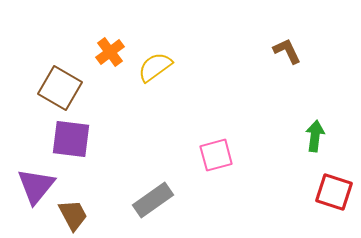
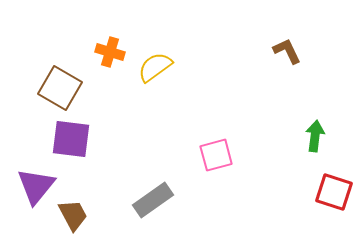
orange cross: rotated 36 degrees counterclockwise
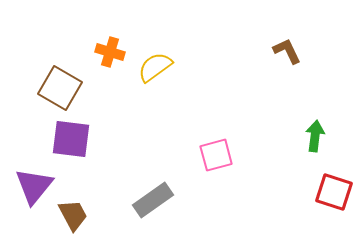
purple triangle: moved 2 px left
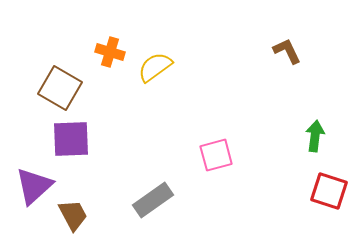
purple square: rotated 9 degrees counterclockwise
purple triangle: rotated 9 degrees clockwise
red square: moved 5 px left, 1 px up
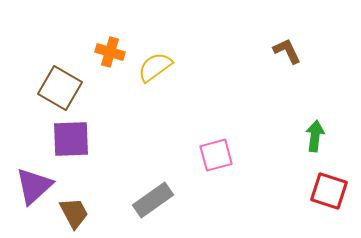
brown trapezoid: moved 1 px right, 2 px up
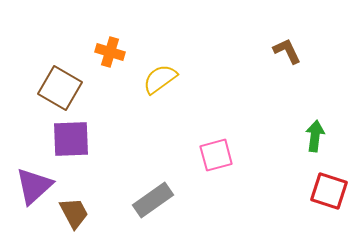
yellow semicircle: moved 5 px right, 12 px down
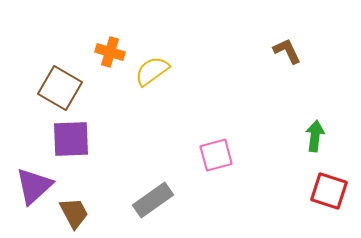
yellow semicircle: moved 8 px left, 8 px up
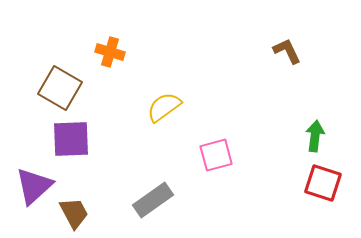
yellow semicircle: moved 12 px right, 36 px down
red square: moved 6 px left, 8 px up
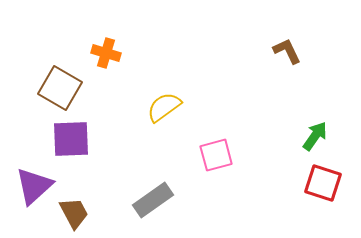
orange cross: moved 4 px left, 1 px down
green arrow: rotated 28 degrees clockwise
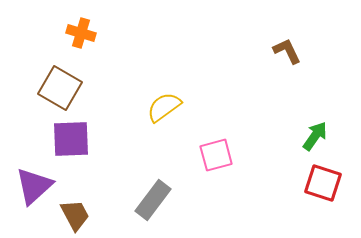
orange cross: moved 25 px left, 20 px up
gray rectangle: rotated 18 degrees counterclockwise
brown trapezoid: moved 1 px right, 2 px down
